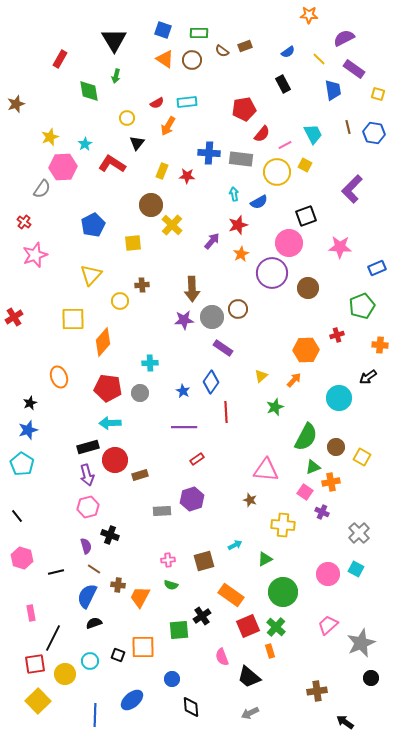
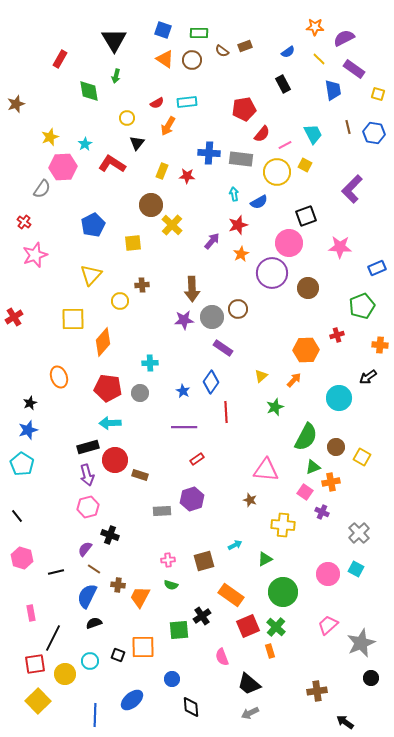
orange star at (309, 15): moved 6 px right, 12 px down
brown rectangle at (140, 475): rotated 35 degrees clockwise
purple semicircle at (86, 546): moved 1 px left, 3 px down; rotated 126 degrees counterclockwise
black trapezoid at (249, 677): moved 7 px down
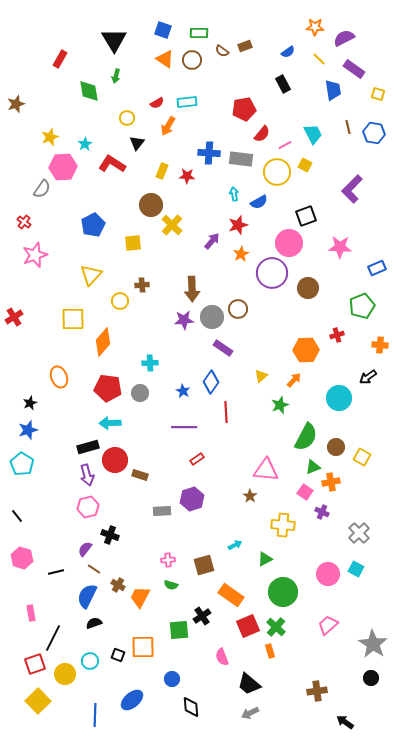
green star at (275, 407): moved 5 px right, 2 px up
brown star at (250, 500): moved 4 px up; rotated 16 degrees clockwise
brown square at (204, 561): moved 4 px down
brown cross at (118, 585): rotated 24 degrees clockwise
gray star at (361, 643): moved 12 px right, 1 px down; rotated 16 degrees counterclockwise
red square at (35, 664): rotated 10 degrees counterclockwise
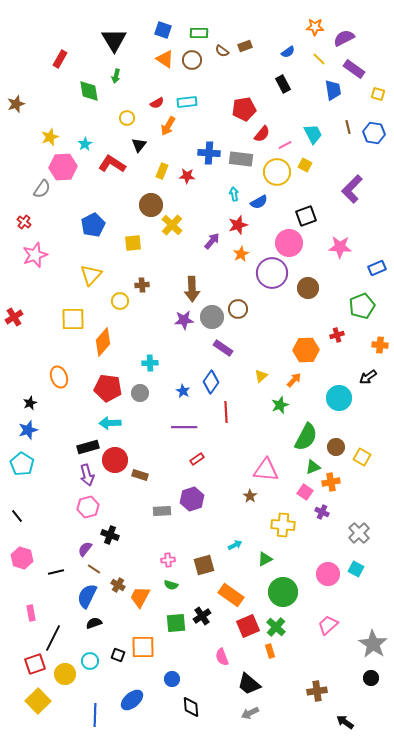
black triangle at (137, 143): moved 2 px right, 2 px down
green square at (179, 630): moved 3 px left, 7 px up
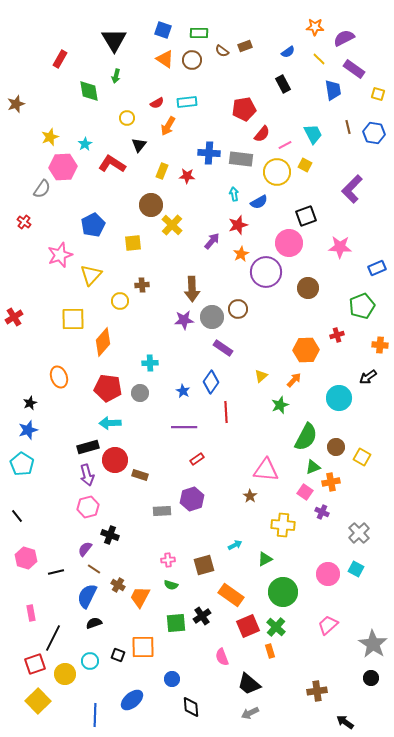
pink star at (35, 255): moved 25 px right
purple circle at (272, 273): moved 6 px left, 1 px up
pink hexagon at (22, 558): moved 4 px right
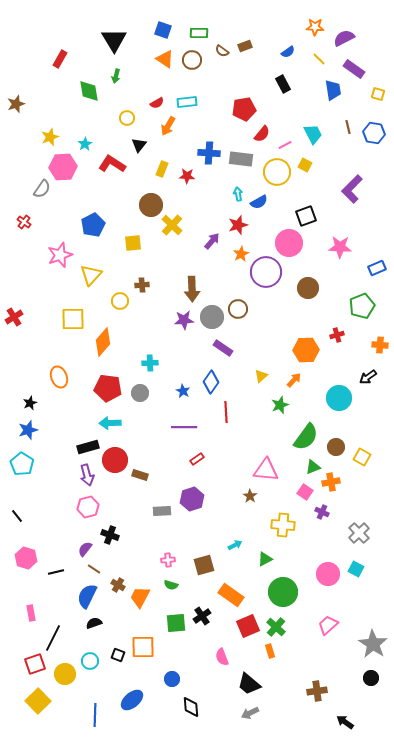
yellow rectangle at (162, 171): moved 2 px up
cyan arrow at (234, 194): moved 4 px right
green semicircle at (306, 437): rotated 8 degrees clockwise
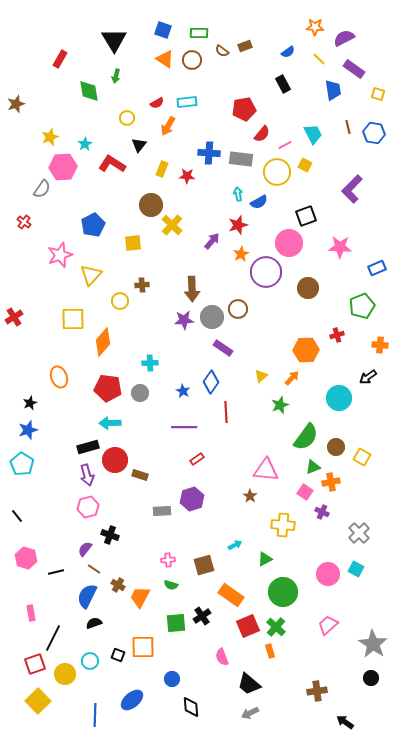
orange arrow at (294, 380): moved 2 px left, 2 px up
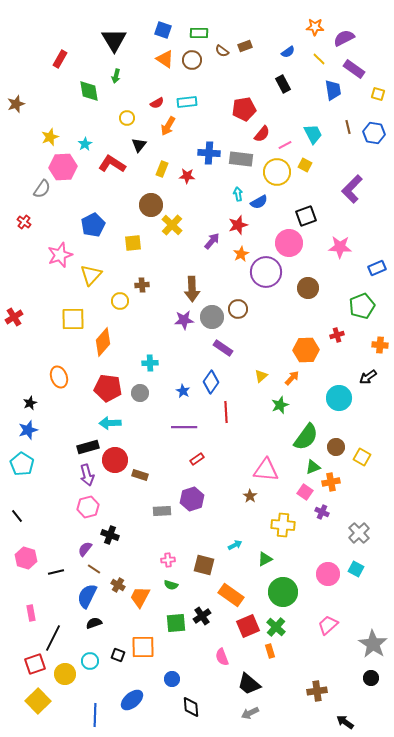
brown square at (204, 565): rotated 30 degrees clockwise
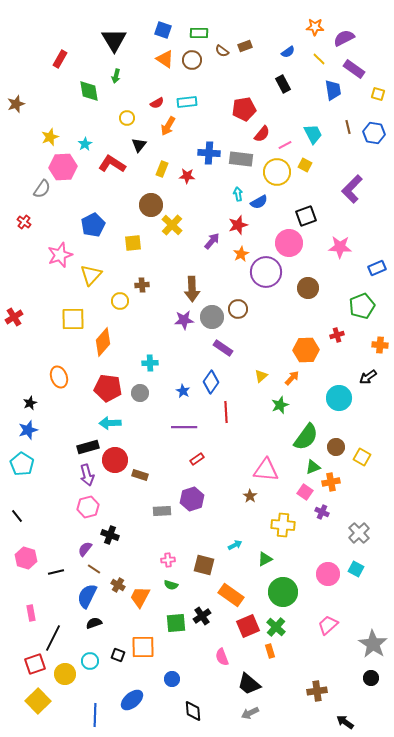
black diamond at (191, 707): moved 2 px right, 4 px down
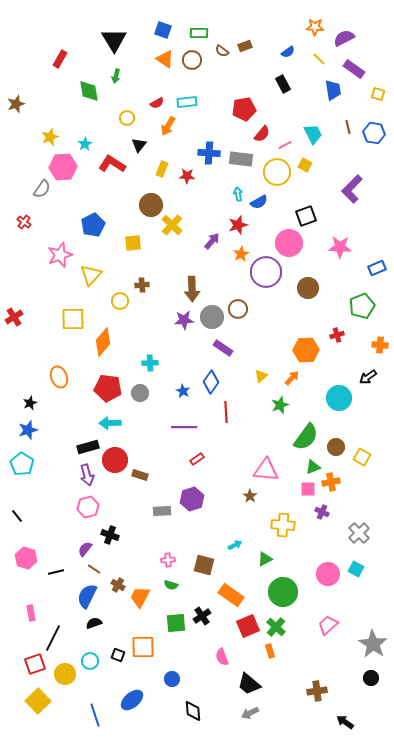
pink square at (305, 492): moved 3 px right, 3 px up; rotated 35 degrees counterclockwise
blue line at (95, 715): rotated 20 degrees counterclockwise
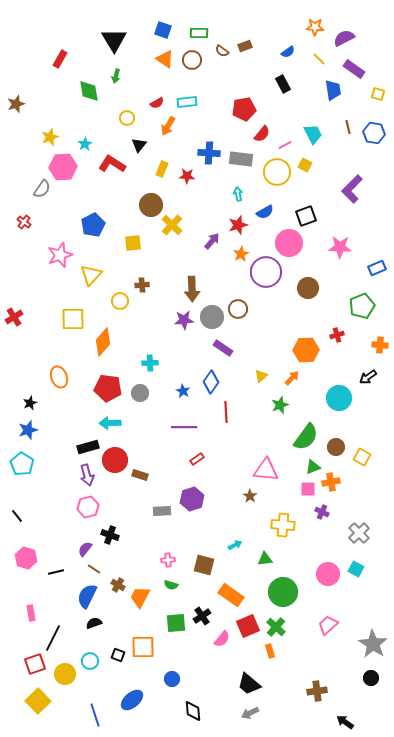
blue semicircle at (259, 202): moved 6 px right, 10 px down
green triangle at (265, 559): rotated 21 degrees clockwise
pink semicircle at (222, 657): moved 18 px up; rotated 120 degrees counterclockwise
